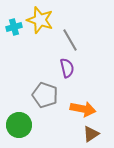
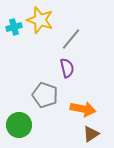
gray line: moved 1 px right, 1 px up; rotated 70 degrees clockwise
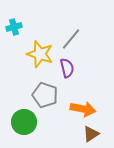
yellow star: moved 34 px down
green circle: moved 5 px right, 3 px up
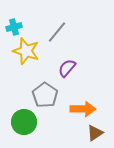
gray line: moved 14 px left, 7 px up
yellow star: moved 14 px left, 3 px up
purple semicircle: rotated 126 degrees counterclockwise
gray pentagon: rotated 15 degrees clockwise
orange arrow: rotated 10 degrees counterclockwise
brown triangle: moved 4 px right, 1 px up
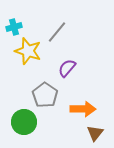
yellow star: moved 2 px right
brown triangle: rotated 18 degrees counterclockwise
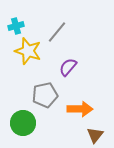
cyan cross: moved 2 px right, 1 px up
purple semicircle: moved 1 px right, 1 px up
gray pentagon: rotated 25 degrees clockwise
orange arrow: moved 3 px left
green circle: moved 1 px left, 1 px down
brown triangle: moved 2 px down
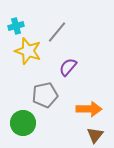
orange arrow: moved 9 px right
